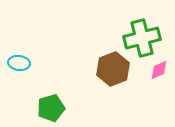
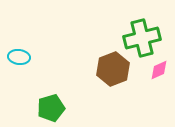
cyan ellipse: moved 6 px up
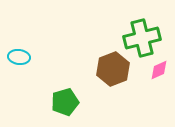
green pentagon: moved 14 px right, 6 px up
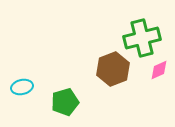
cyan ellipse: moved 3 px right, 30 px down; rotated 20 degrees counterclockwise
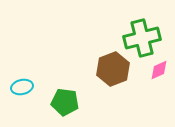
green pentagon: rotated 24 degrees clockwise
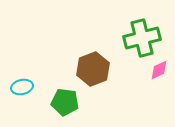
brown hexagon: moved 20 px left
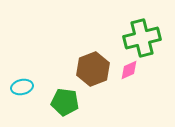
pink diamond: moved 30 px left
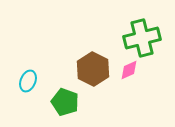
brown hexagon: rotated 12 degrees counterclockwise
cyan ellipse: moved 6 px right, 6 px up; rotated 55 degrees counterclockwise
green pentagon: rotated 12 degrees clockwise
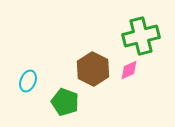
green cross: moved 1 px left, 2 px up
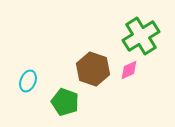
green cross: rotated 18 degrees counterclockwise
brown hexagon: rotated 8 degrees counterclockwise
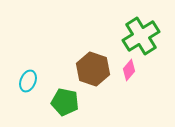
pink diamond: rotated 25 degrees counterclockwise
green pentagon: rotated 8 degrees counterclockwise
